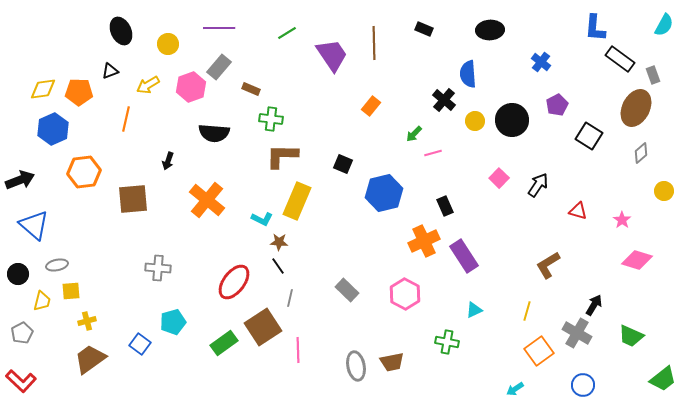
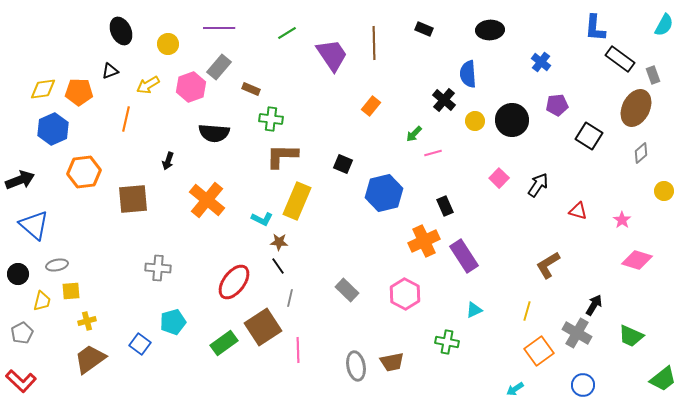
purple pentagon at (557, 105): rotated 20 degrees clockwise
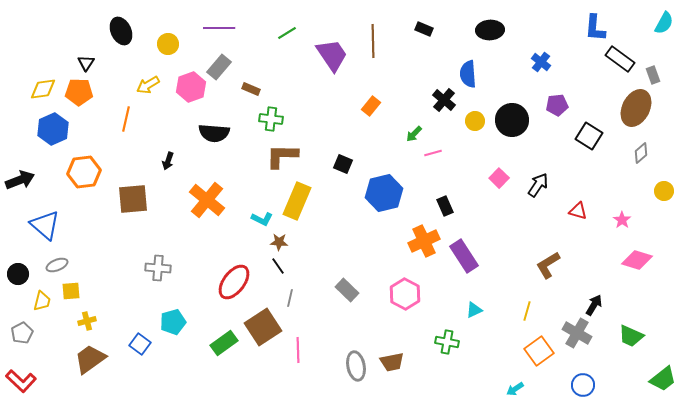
cyan semicircle at (664, 25): moved 2 px up
brown line at (374, 43): moved 1 px left, 2 px up
black triangle at (110, 71): moved 24 px left, 8 px up; rotated 36 degrees counterclockwise
blue triangle at (34, 225): moved 11 px right
gray ellipse at (57, 265): rotated 10 degrees counterclockwise
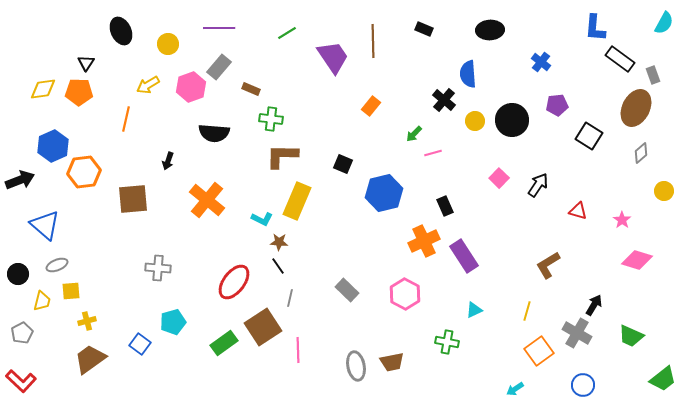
purple trapezoid at (332, 55): moved 1 px right, 2 px down
blue hexagon at (53, 129): moved 17 px down
